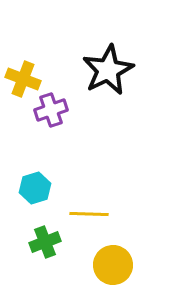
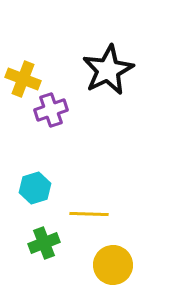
green cross: moved 1 px left, 1 px down
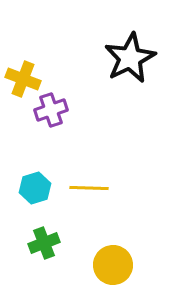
black star: moved 22 px right, 12 px up
yellow line: moved 26 px up
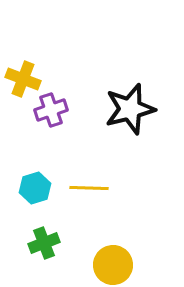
black star: moved 51 px down; rotated 12 degrees clockwise
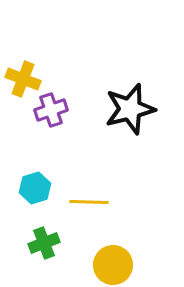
yellow line: moved 14 px down
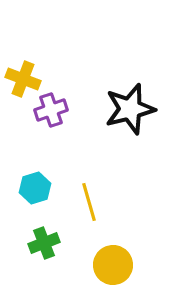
yellow line: rotated 72 degrees clockwise
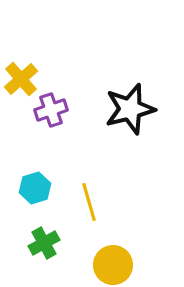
yellow cross: moved 2 px left; rotated 28 degrees clockwise
green cross: rotated 8 degrees counterclockwise
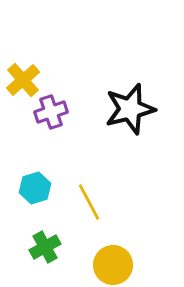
yellow cross: moved 2 px right, 1 px down
purple cross: moved 2 px down
yellow line: rotated 12 degrees counterclockwise
green cross: moved 1 px right, 4 px down
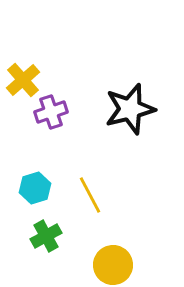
yellow line: moved 1 px right, 7 px up
green cross: moved 1 px right, 11 px up
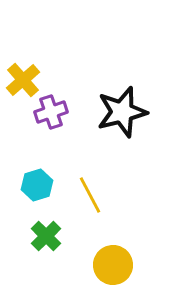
black star: moved 8 px left, 3 px down
cyan hexagon: moved 2 px right, 3 px up
green cross: rotated 16 degrees counterclockwise
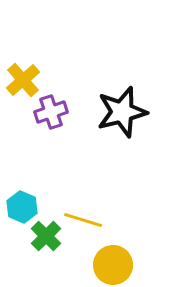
cyan hexagon: moved 15 px left, 22 px down; rotated 20 degrees counterclockwise
yellow line: moved 7 px left, 25 px down; rotated 45 degrees counterclockwise
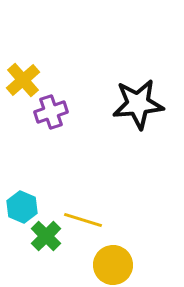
black star: moved 16 px right, 8 px up; rotated 9 degrees clockwise
